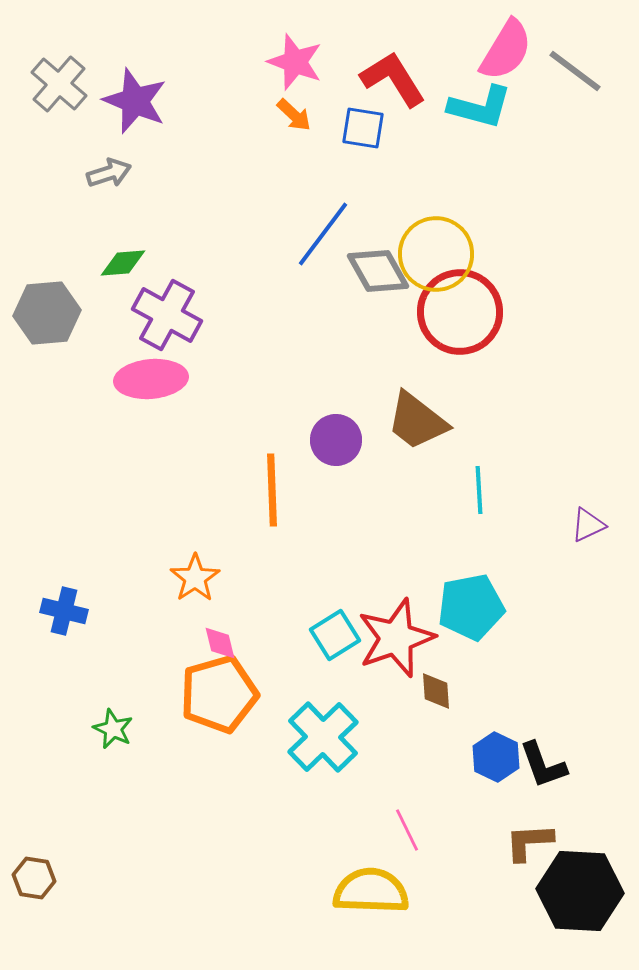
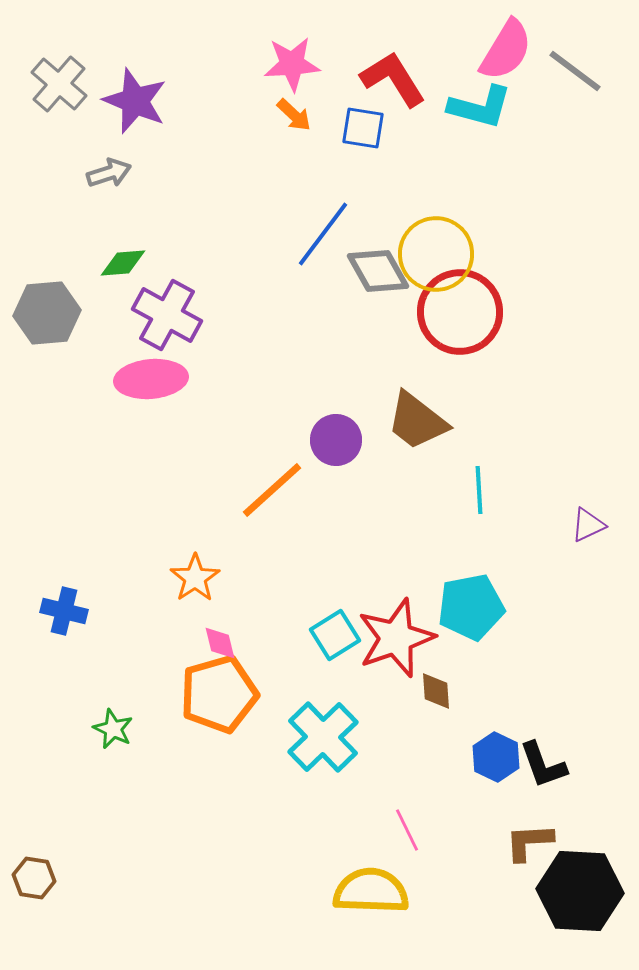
pink star: moved 3 px left, 2 px down; rotated 24 degrees counterclockwise
orange line: rotated 50 degrees clockwise
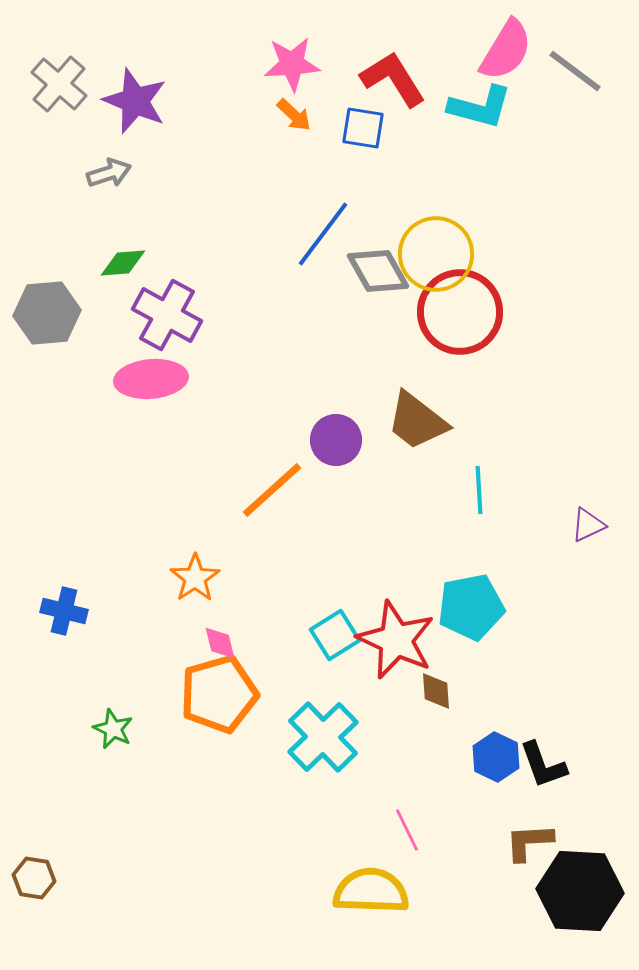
red star: moved 2 px down; rotated 28 degrees counterclockwise
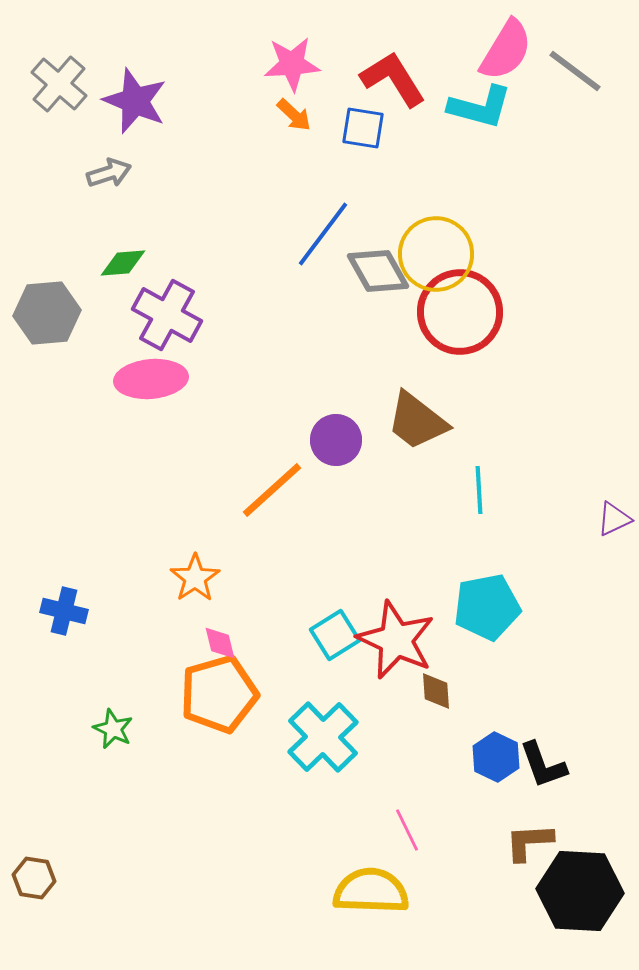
purple triangle: moved 26 px right, 6 px up
cyan pentagon: moved 16 px right
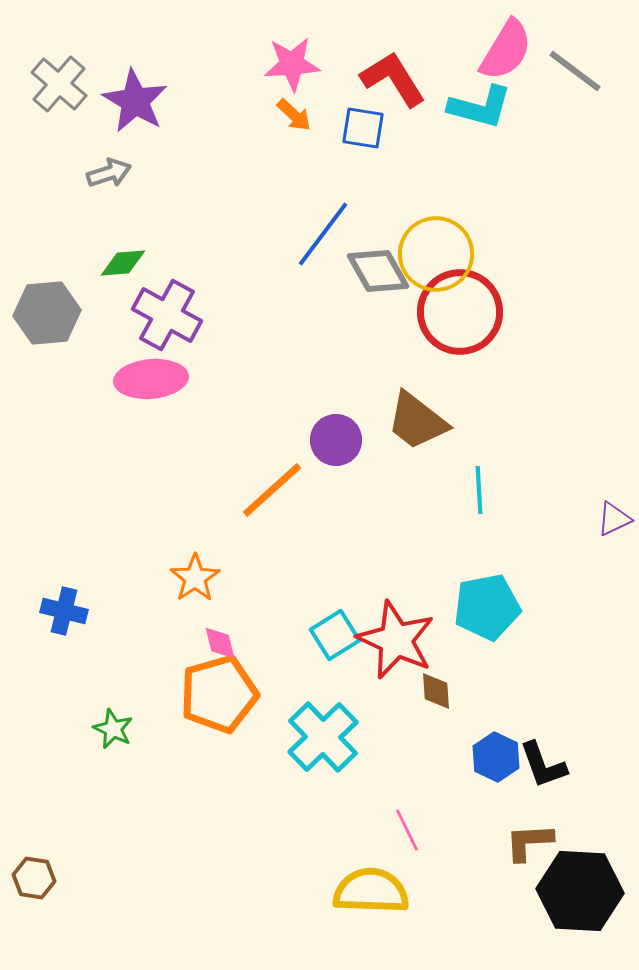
purple star: rotated 8 degrees clockwise
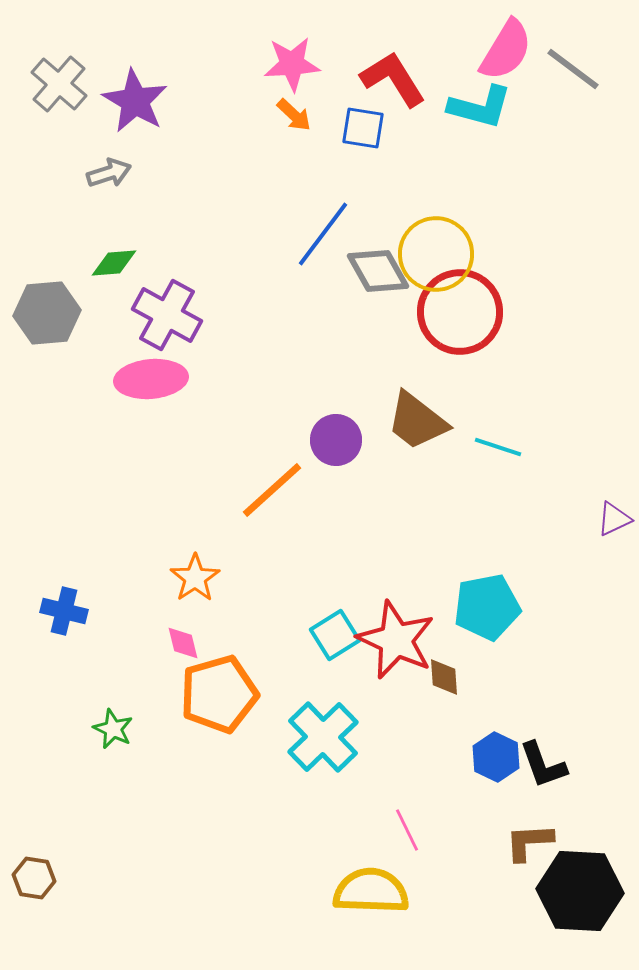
gray line: moved 2 px left, 2 px up
green diamond: moved 9 px left
cyan line: moved 19 px right, 43 px up; rotated 69 degrees counterclockwise
pink diamond: moved 37 px left
brown diamond: moved 8 px right, 14 px up
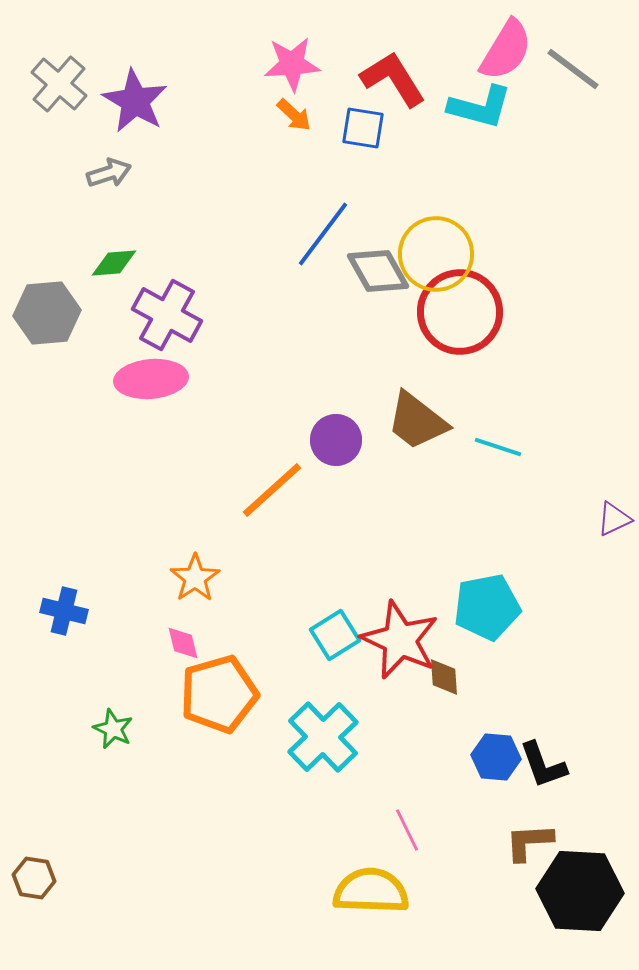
red star: moved 4 px right
blue hexagon: rotated 21 degrees counterclockwise
